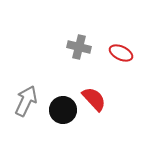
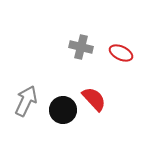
gray cross: moved 2 px right
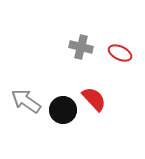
red ellipse: moved 1 px left
gray arrow: rotated 80 degrees counterclockwise
